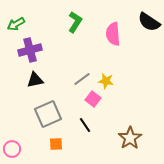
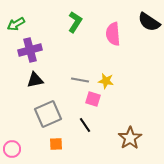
gray line: moved 2 px left, 1 px down; rotated 48 degrees clockwise
pink square: rotated 21 degrees counterclockwise
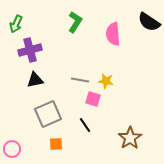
green arrow: rotated 36 degrees counterclockwise
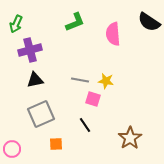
green L-shape: rotated 35 degrees clockwise
gray square: moved 7 px left
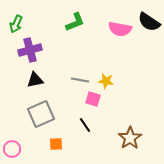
pink semicircle: moved 7 px right, 5 px up; rotated 75 degrees counterclockwise
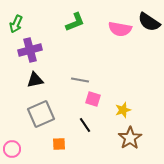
yellow star: moved 17 px right, 29 px down; rotated 28 degrees counterclockwise
orange square: moved 3 px right
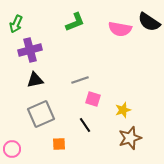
gray line: rotated 30 degrees counterclockwise
brown star: rotated 15 degrees clockwise
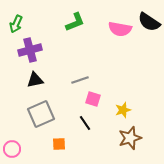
black line: moved 2 px up
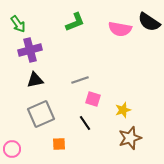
green arrow: moved 2 px right; rotated 60 degrees counterclockwise
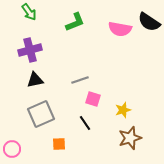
green arrow: moved 11 px right, 12 px up
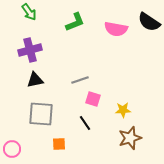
pink semicircle: moved 4 px left
yellow star: rotated 14 degrees clockwise
gray square: rotated 28 degrees clockwise
